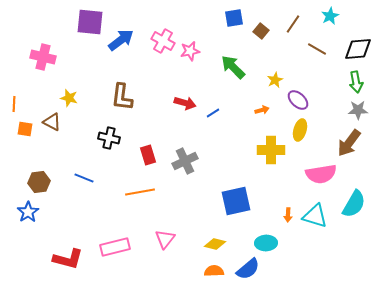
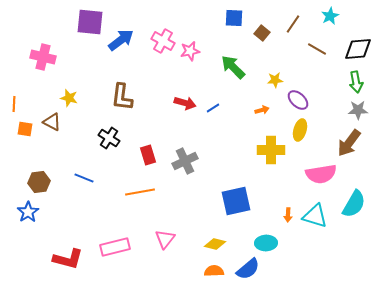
blue square at (234, 18): rotated 12 degrees clockwise
brown square at (261, 31): moved 1 px right, 2 px down
yellow star at (275, 80): rotated 21 degrees clockwise
blue line at (213, 113): moved 5 px up
black cross at (109, 138): rotated 20 degrees clockwise
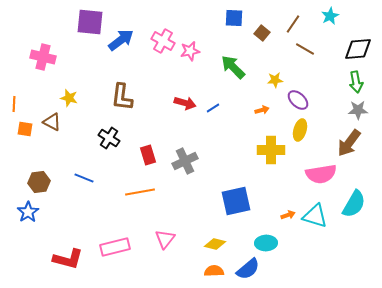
brown line at (317, 49): moved 12 px left
orange arrow at (288, 215): rotated 112 degrees counterclockwise
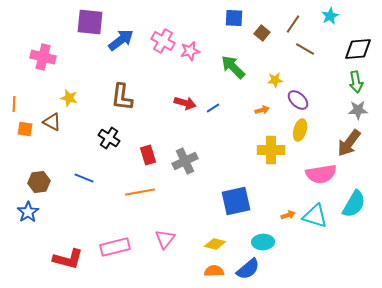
cyan ellipse at (266, 243): moved 3 px left, 1 px up
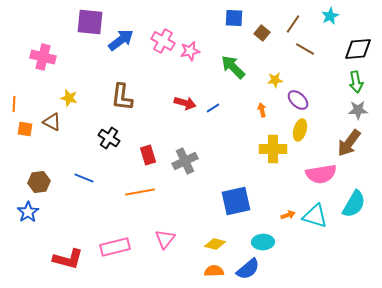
orange arrow at (262, 110): rotated 88 degrees counterclockwise
yellow cross at (271, 150): moved 2 px right, 1 px up
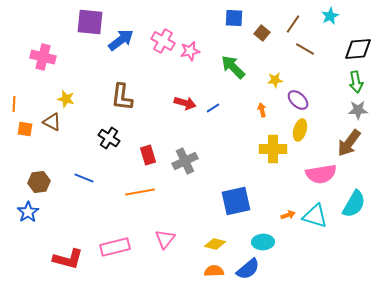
yellow star at (69, 98): moved 3 px left, 1 px down
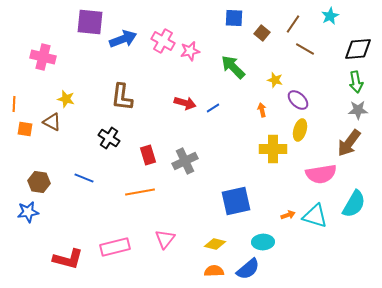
blue arrow at (121, 40): moved 2 px right, 1 px up; rotated 16 degrees clockwise
yellow star at (275, 80): rotated 21 degrees clockwise
brown hexagon at (39, 182): rotated 15 degrees clockwise
blue star at (28, 212): rotated 25 degrees clockwise
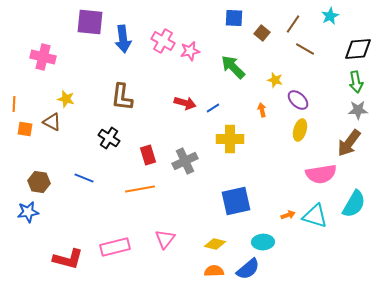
blue arrow at (123, 39): rotated 104 degrees clockwise
yellow cross at (273, 149): moved 43 px left, 10 px up
orange line at (140, 192): moved 3 px up
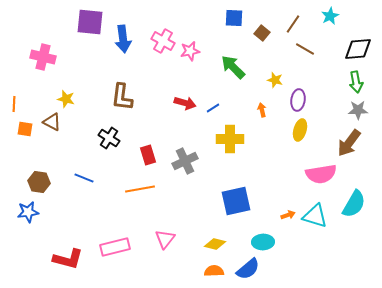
purple ellipse at (298, 100): rotated 55 degrees clockwise
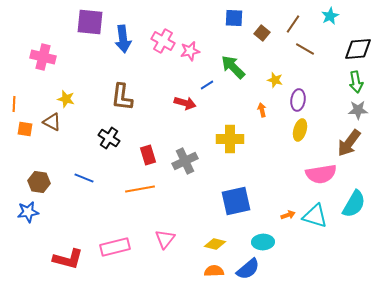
blue line at (213, 108): moved 6 px left, 23 px up
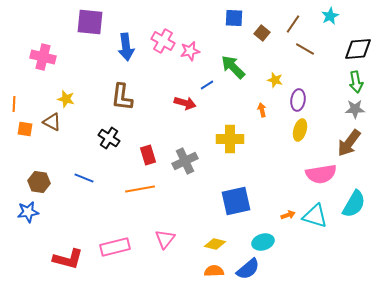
blue arrow at (123, 39): moved 3 px right, 8 px down
gray star at (358, 110): moved 3 px left, 1 px up
cyan ellipse at (263, 242): rotated 15 degrees counterclockwise
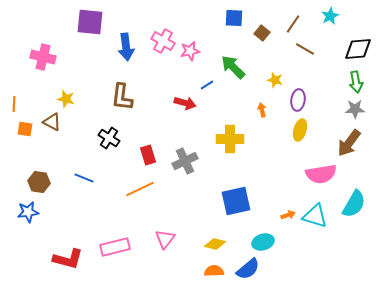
orange line at (140, 189): rotated 16 degrees counterclockwise
